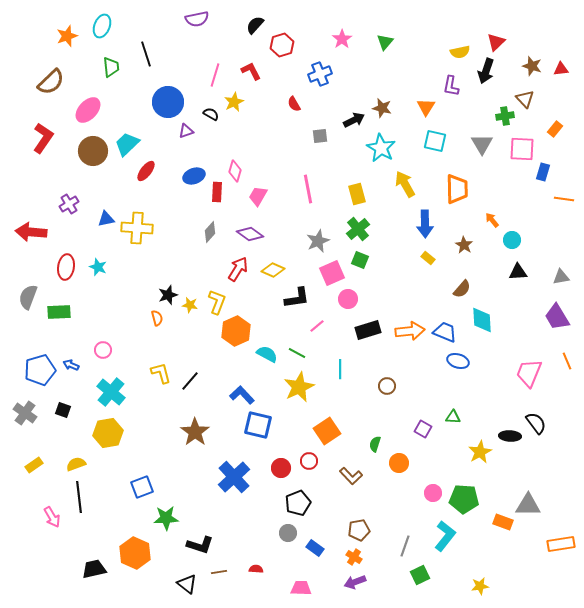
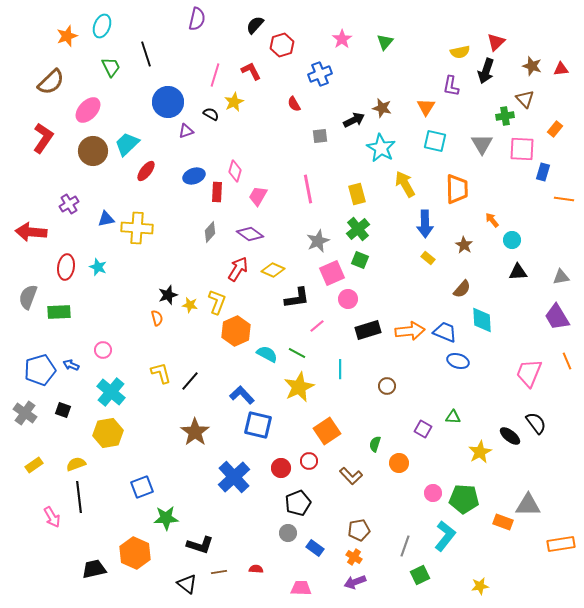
purple semicircle at (197, 19): rotated 65 degrees counterclockwise
green trapezoid at (111, 67): rotated 20 degrees counterclockwise
black ellipse at (510, 436): rotated 35 degrees clockwise
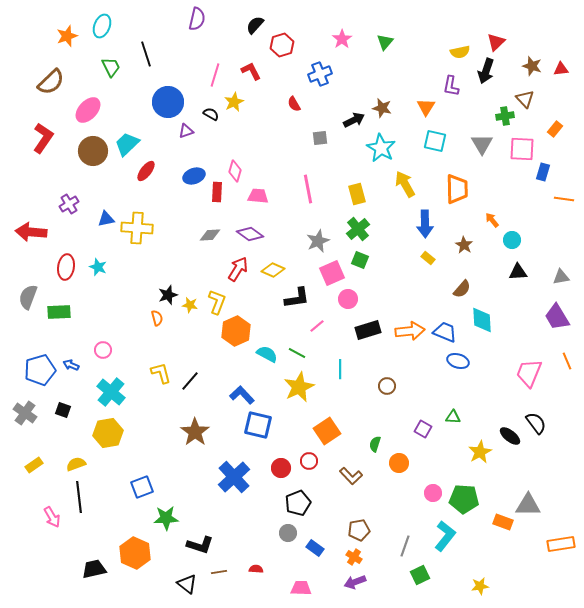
gray square at (320, 136): moved 2 px down
pink trapezoid at (258, 196): rotated 65 degrees clockwise
gray diamond at (210, 232): moved 3 px down; rotated 45 degrees clockwise
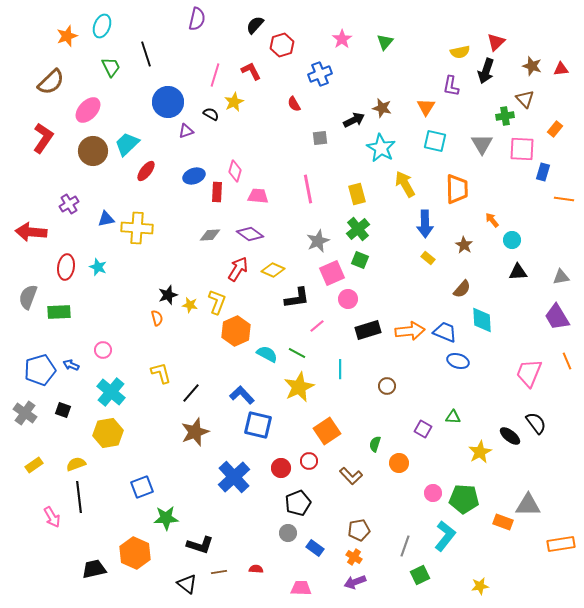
black line at (190, 381): moved 1 px right, 12 px down
brown star at (195, 432): rotated 16 degrees clockwise
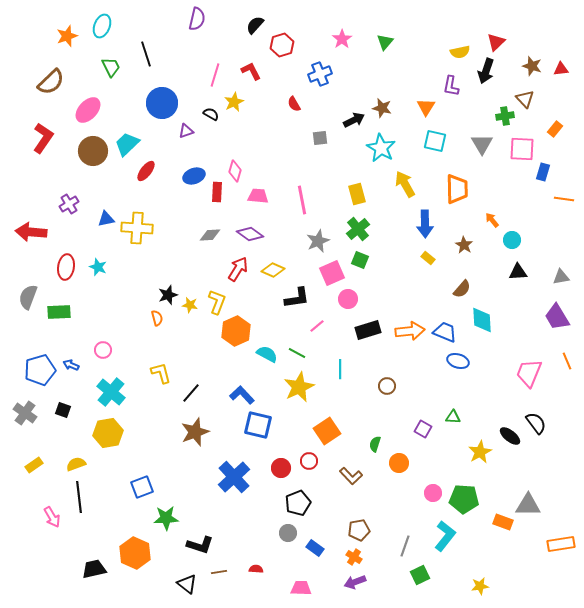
blue circle at (168, 102): moved 6 px left, 1 px down
pink line at (308, 189): moved 6 px left, 11 px down
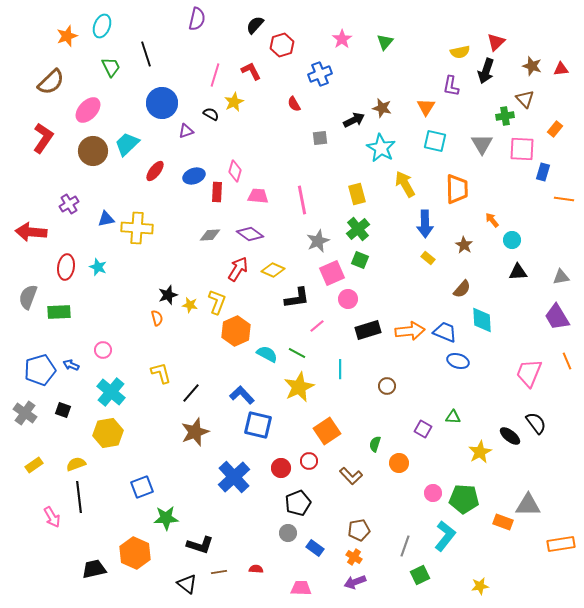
red ellipse at (146, 171): moved 9 px right
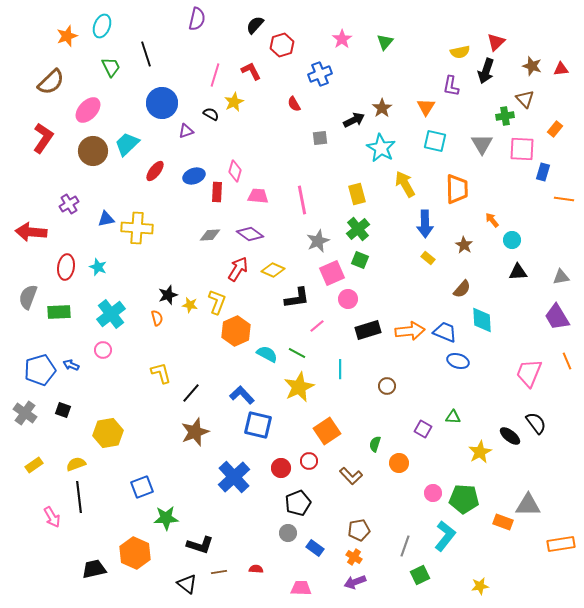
brown star at (382, 108): rotated 24 degrees clockwise
cyan cross at (111, 392): moved 78 px up; rotated 12 degrees clockwise
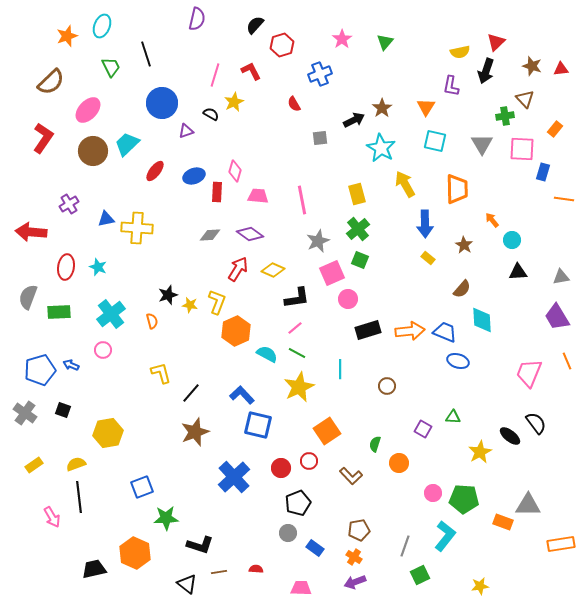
orange semicircle at (157, 318): moved 5 px left, 3 px down
pink line at (317, 326): moved 22 px left, 2 px down
